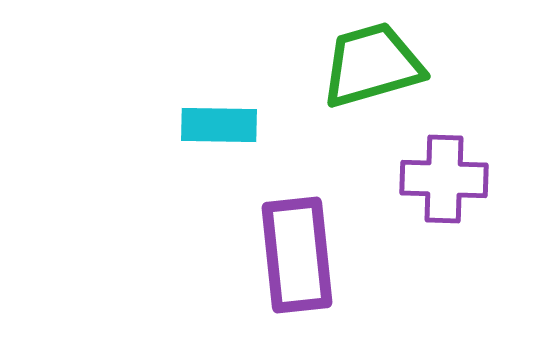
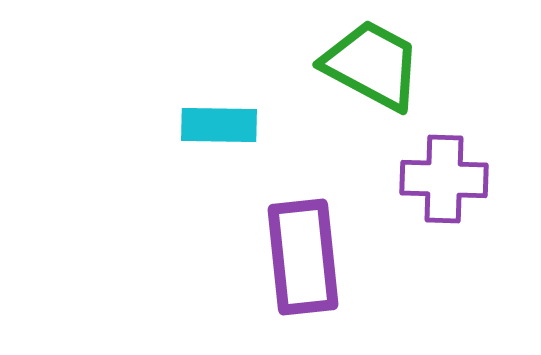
green trapezoid: rotated 44 degrees clockwise
purple rectangle: moved 6 px right, 2 px down
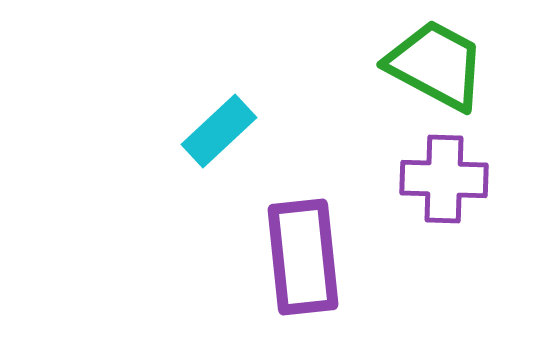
green trapezoid: moved 64 px right
cyan rectangle: moved 6 px down; rotated 44 degrees counterclockwise
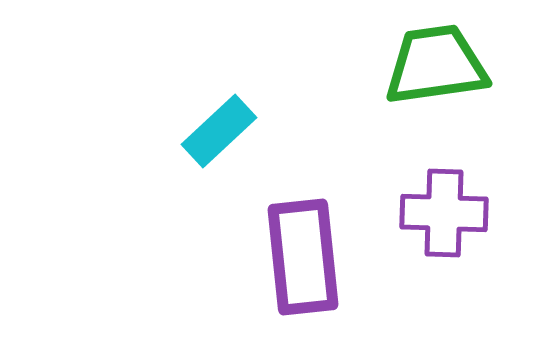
green trapezoid: rotated 36 degrees counterclockwise
purple cross: moved 34 px down
